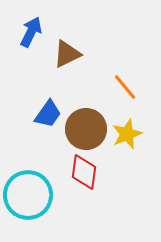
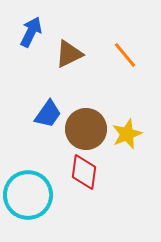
brown triangle: moved 2 px right
orange line: moved 32 px up
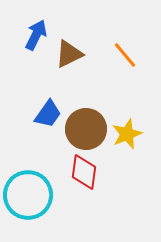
blue arrow: moved 5 px right, 3 px down
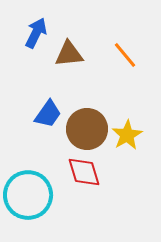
blue arrow: moved 2 px up
brown triangle: rotated 20 degrees clockwise
brown circle: moved 1 px right
yellow star: moved 1 px down; rotated 8 degrees counterclockwise
red diamond: rotated 24 degrees counterclockwise
